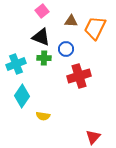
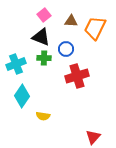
pink square: moved 2 px right, 4 px down
red cross: moved 2 px left
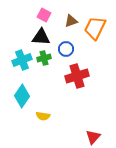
pink square: rotated 24 degrees counterclockwise
brown triangle: rotated 24 degrees counterclockwise
black triangle: rotated 18 degrees counterclockwise
green cross: rotated 16 degrees counterclockwise
cyan cross: moved 6 px right, 4 px up
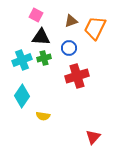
pink square: moved 8 px left
blue circle: moved 3 px right, 1 px up
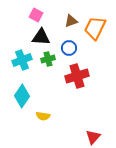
green cross: moved 4 px right, 1 px down
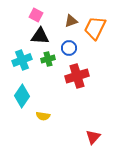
black triangle: moved 1 px left, 1 px up
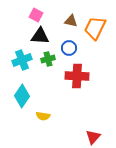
brown triangle: rotated 32 degrees clockwise
red cross: rotated 20 degrees clockwise
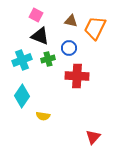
black triangle: rotated 18 degrees clockwise
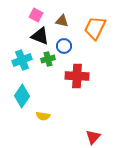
brown triangle: moved 9 px left
blue circle: moved 5 px left, 2 px up
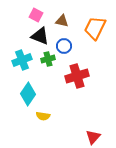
red cross: rotated 20 degrees counterclockwise
cyan diamond: moved 6 px right, 2 px up
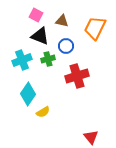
blue circle: moved 2 px right
yellow semicircle: moved 4 px up; rotated 40 degrees counterclockwise
red triangle: moved 2 px left; rotated 21 degrees counterclockwise
